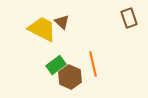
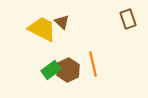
brown rectangle: moved 1 px left, 1 px down
green rectangle: moved 5 px left, 5 px down
brown hexagon: moved 2 px left, 7 px up; rotated 10 degrees clockwise
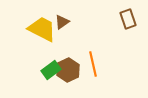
brown triangle: rotated 42 degrees clockwise
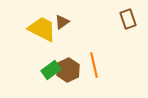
orange line: moved 1 px right, 1 px down
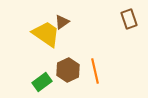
brown rectangle: moved 1 px right
yellow trapezoid: moved 4 px right, 5 px down; rotated 8 degrees clockwise
orange line: moved 1 px right, 6 px down
green rectangle: moved 9 px left, 12 px down
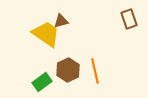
brown triangle: moved 1 px left, 1 px up; rotated 21 degrees clockwise
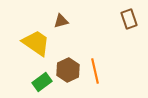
yellow trapezoid: moved 10 px left, 9 px down
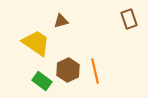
green rectangle: moved 1 px up; rotated 72 degrees clockwise
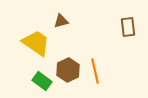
brown rectangle: moved 1 px left, 8 px down; rotated 12 degrees clockwise
